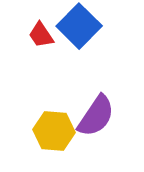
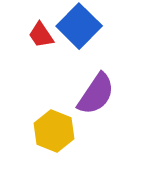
purple semicircle: moved 22 px up
yellow hexagon: rotated 18 degrees clockwise
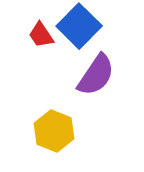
purple semicircle: moved 19 px up
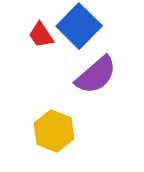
purple semicircle: rotated 15 degrees clockwise
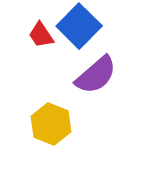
yellow hexagon: moved 3 px left, 7 px up
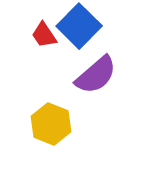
red trapezoid: moved 3 px right
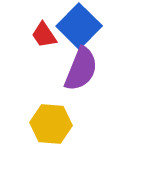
purple semicircle: moved 15 px left, 6 px up; rotated 27 degrees counterclockwise
yellow hexagon: rotated 18 degrees counterclockwise
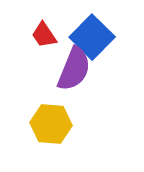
blue square: moved 13 px right, 11 px down
purple semicircle: moved 7 px left
